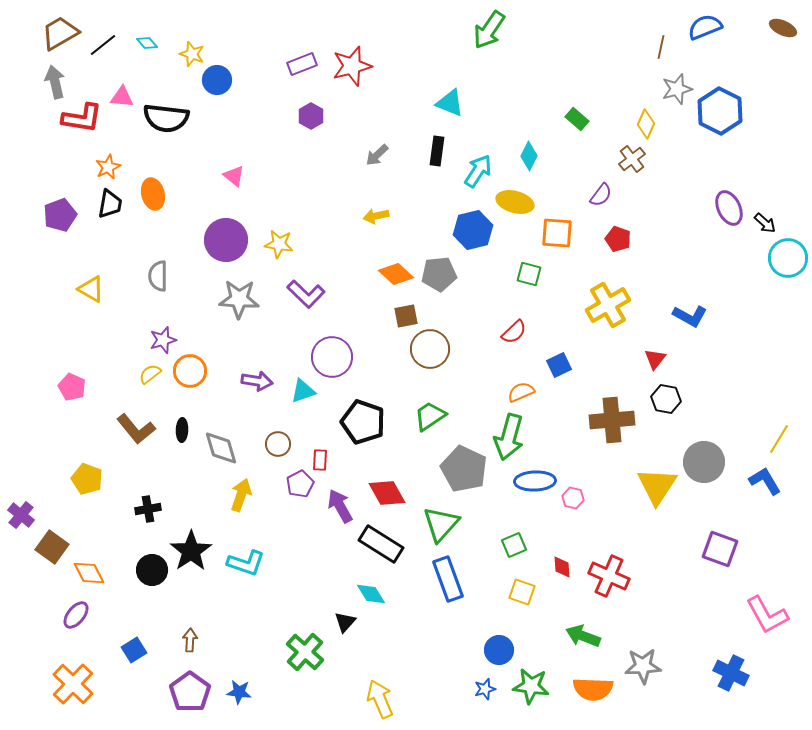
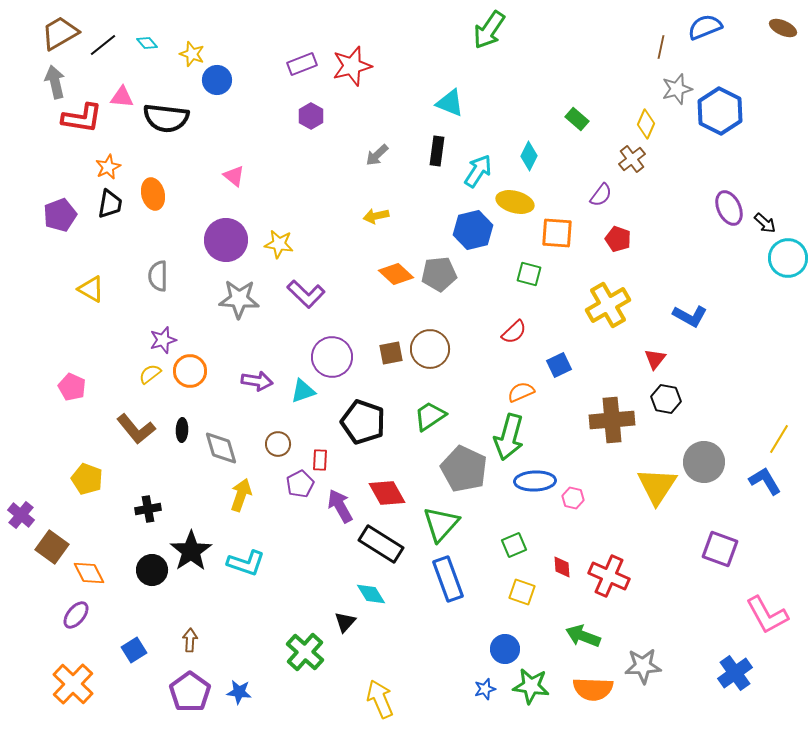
brown square at (406, 316): moved 15 px left, 37 px down
blue circle at (499, 650): moved 6 px right, 1 px up
blue cross at (731, 673): moved 4 px right; rotated 28 degrees clockwise
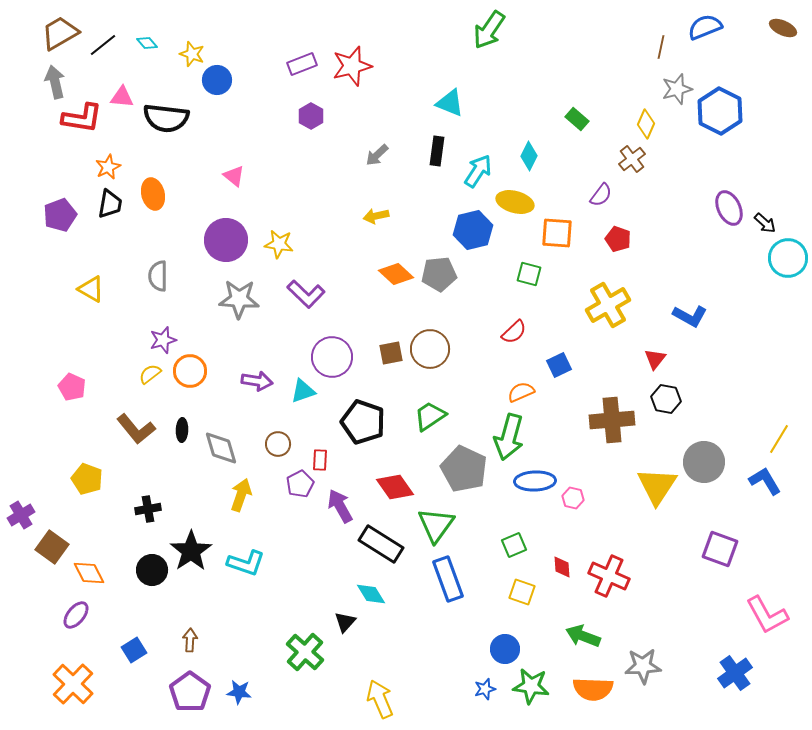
red diamond at (387, 493): moved 8 px right, 6 px up; rotated 6 degrees counterclockwise
purple cross at (21, 515): rotated 20 degrees clockwise
green triangle at (441, 524): moved 5 px left, 1 px down; rotated 6 degrees counterclockwise
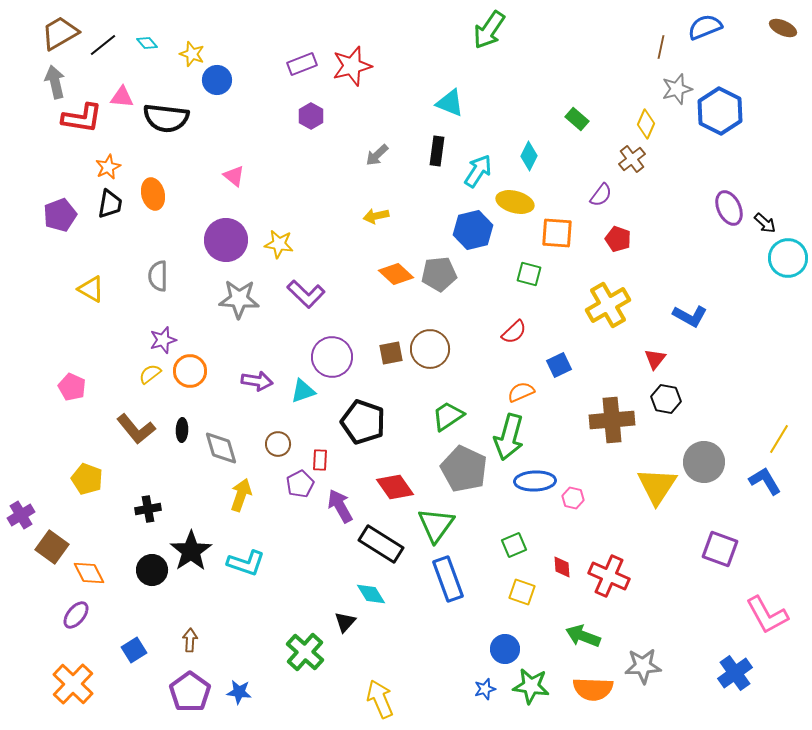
green trapezoid at (430, 416): moved 18 px right
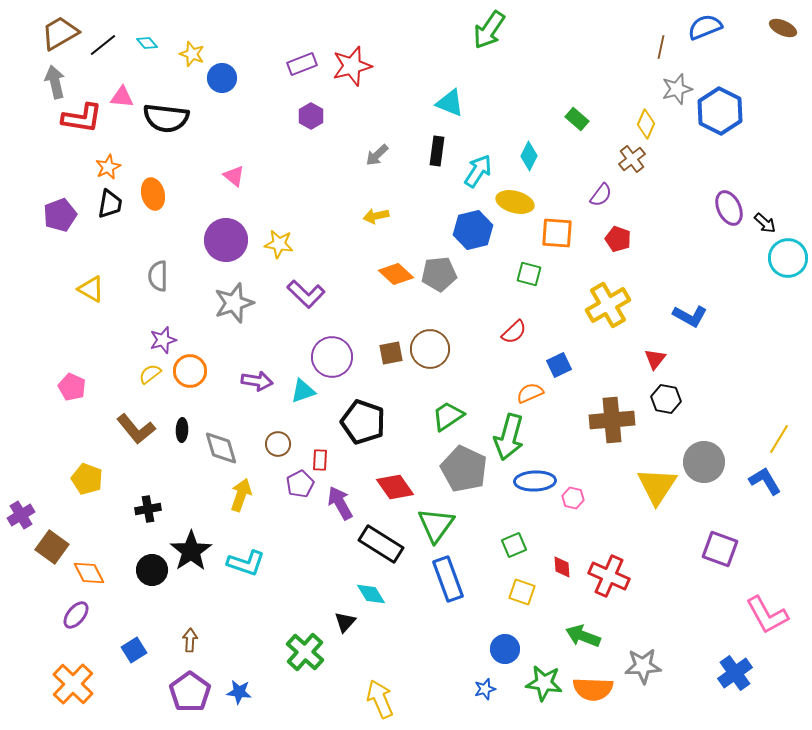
blue circle at (217, 80): moved 5 px right, 2 px up
gray star at (239, 299): moved 5 px left, 4 px down; rotated 21 degrees counterclockwise
orange semicircle at (521, 392): moved 9 px right, 1 px down
purple arrow at (340, 506): moved 3 px up
green star at (531, 686): moved 13 px right, 3 px up
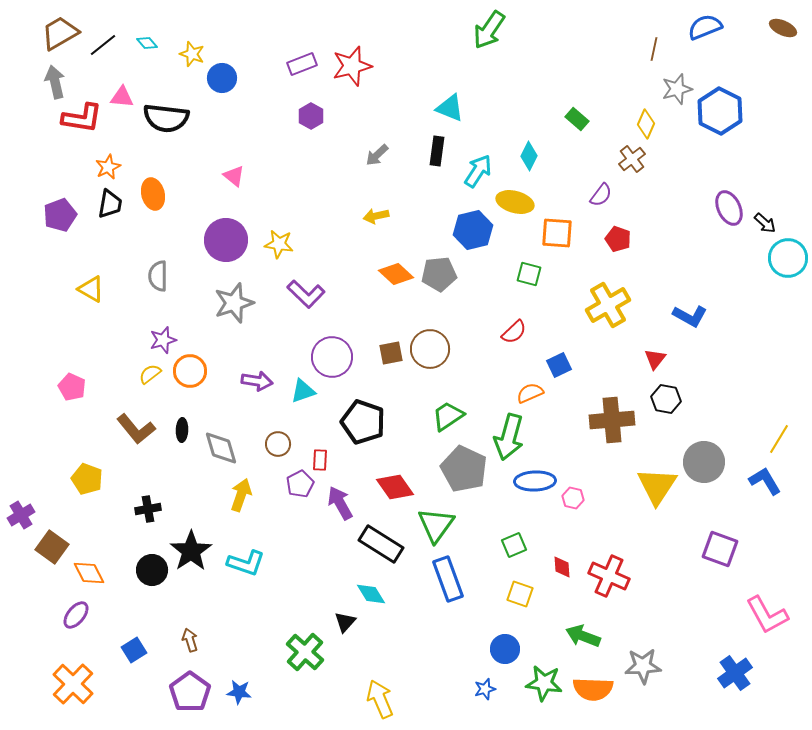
brown line at (661, 47): moved 7 px left, 2 px down
cyan triangle at (450, 103): moved 5 px down
yellow square at (522, 592): moved 2 px left, 2 px down
brown arrow at (190, 640): rotated 20 degrees counterclockwise
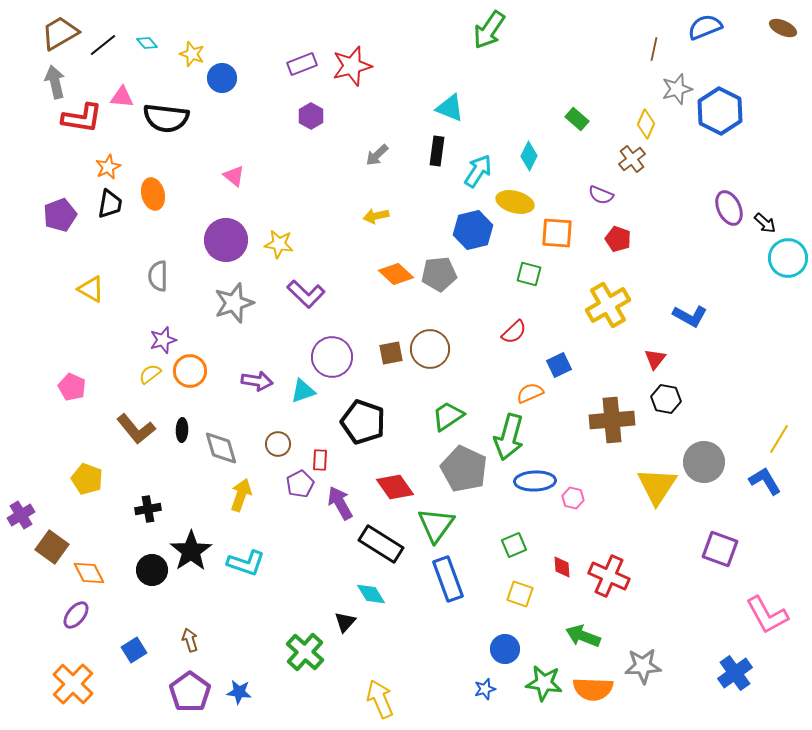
purple semicircle at (601, 195): rotated 75 degrees clockwise
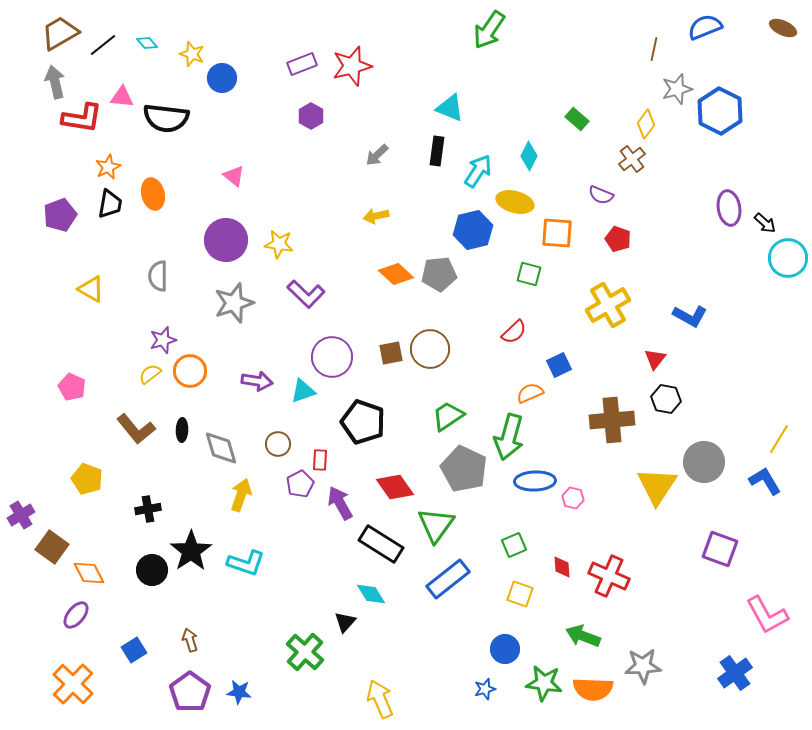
yellow diamond at (646, 124): rotated 12 degrees clockwise
purple ellipse at (729, 208): rotated 16 degrees clockwise
blue rectangle at (448, 579): rotated 72 degrees clockwise
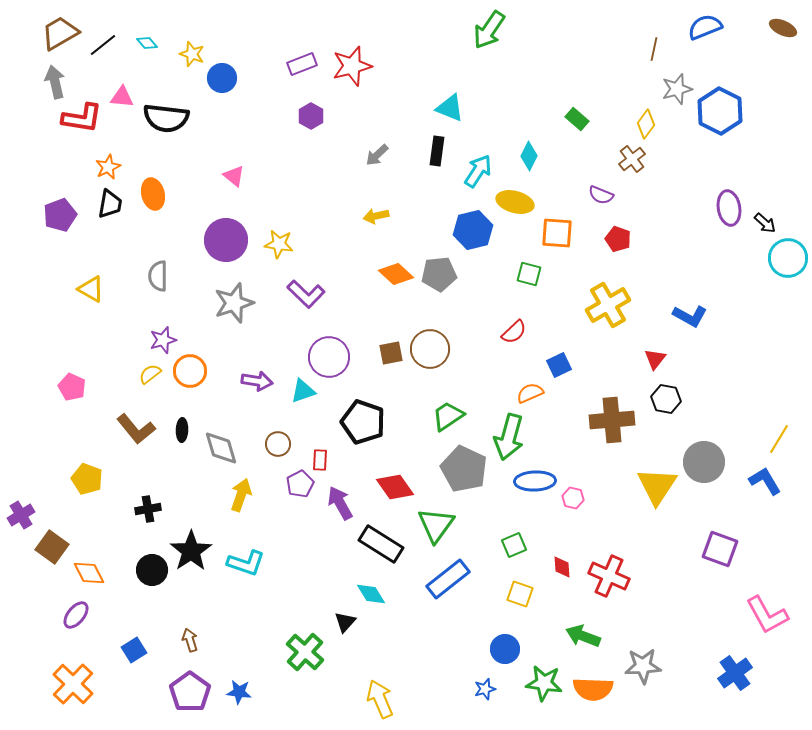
purple circle at (332, 357): moved 3 px left
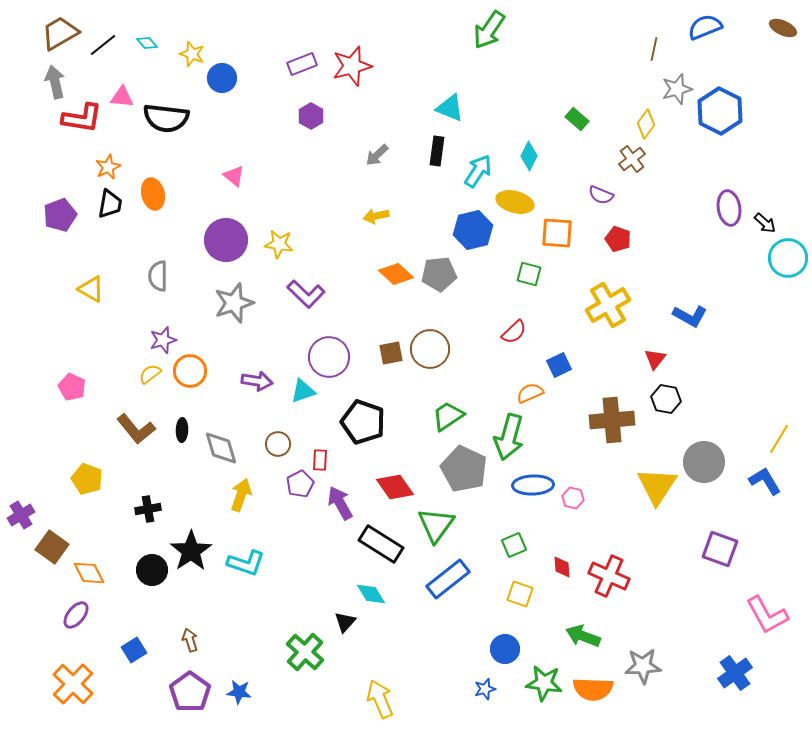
blue ellipse at (535, 481): moved 2 px left, 4 px down
